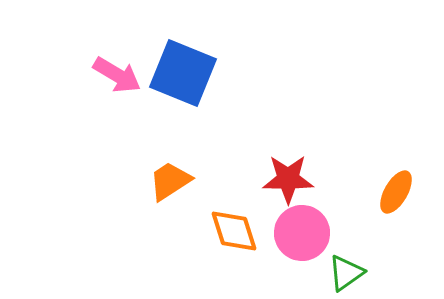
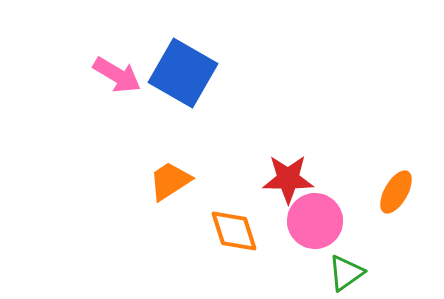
blue square: rotated 8 degrees clockwise
pink circle: moved 13 px right, 12 px up
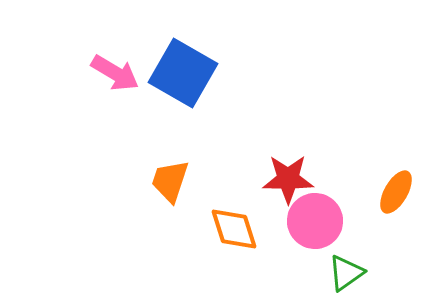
pink arrow: moved 2 px left, 2 px up
orange trapezoid: rotated 39 degrees counterclockwise
orange diamond: moved 2 px up
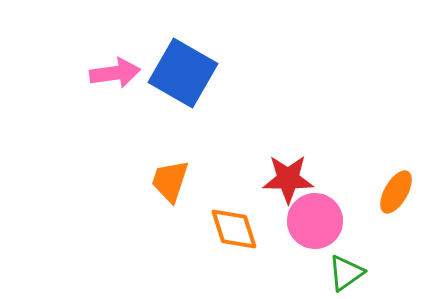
pink arrow: rotated 39 degrees counterclockwise
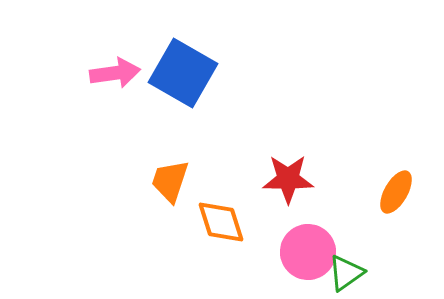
pink circle: moved 7 px left, 31 px down
orange diamond: moved 13 px left, 7 px up
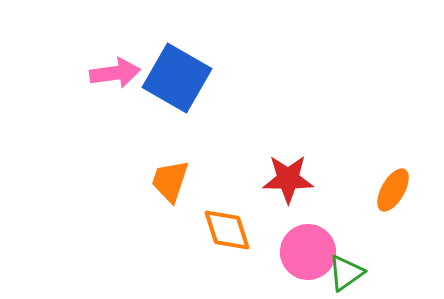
blue square: moved 6 px left, 5 px down
orange ellipse: moved 3 px left, 2 px up
orange diamond: moved 6 px right, 8 px down
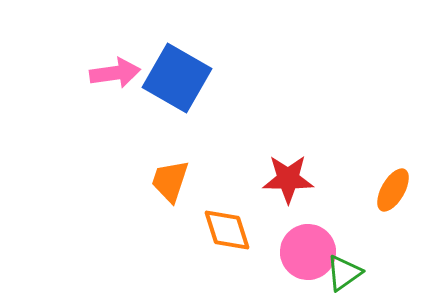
green triangle: moved 2 px left
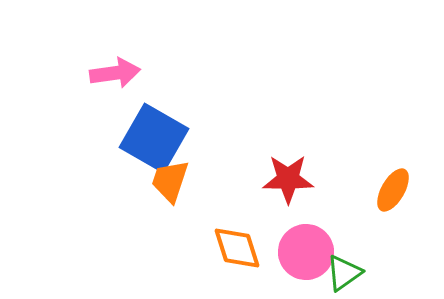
blue square: moved 23 px left, 60 px down
orange diamond: moved 10 px right, 18 px down
pink circle: moved 2 px left
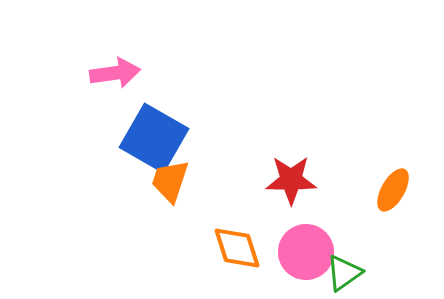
red star: moved 3 px right, 1 px down
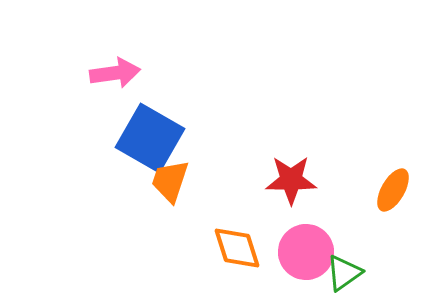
blue square: moved 4 px left
